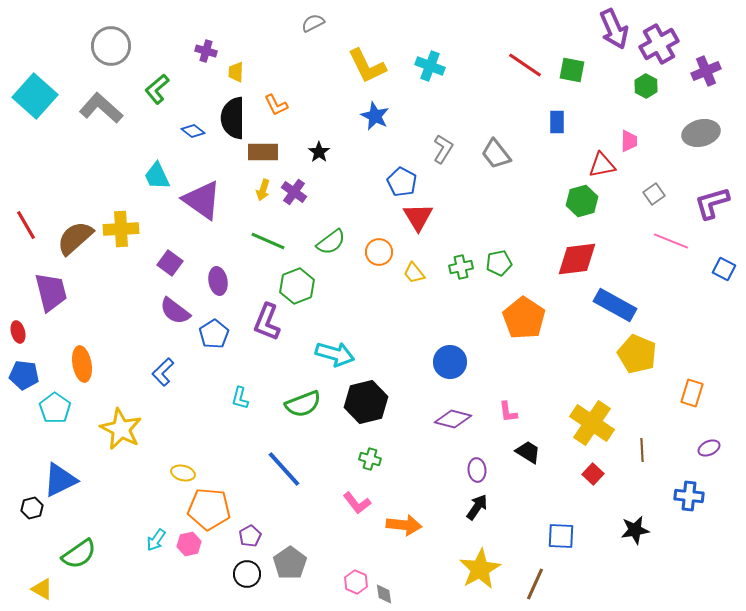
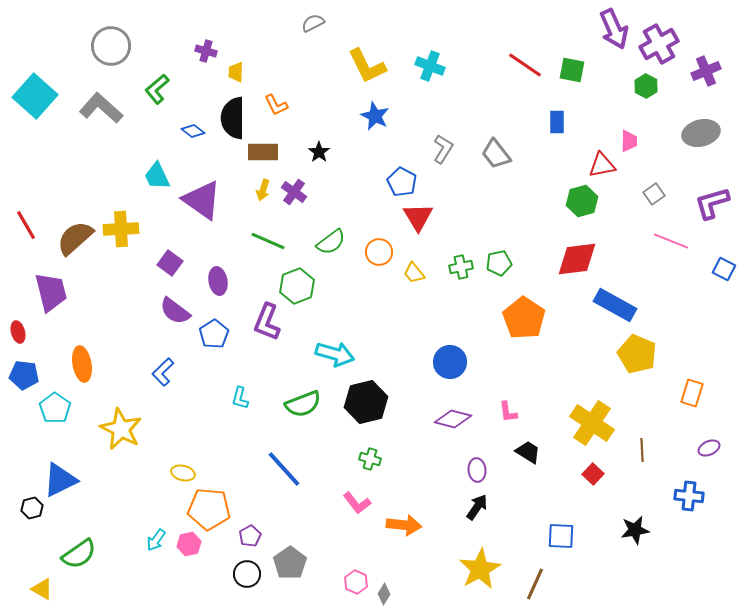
gray diamond at (384, 594): rotated 40 degrees clockwise
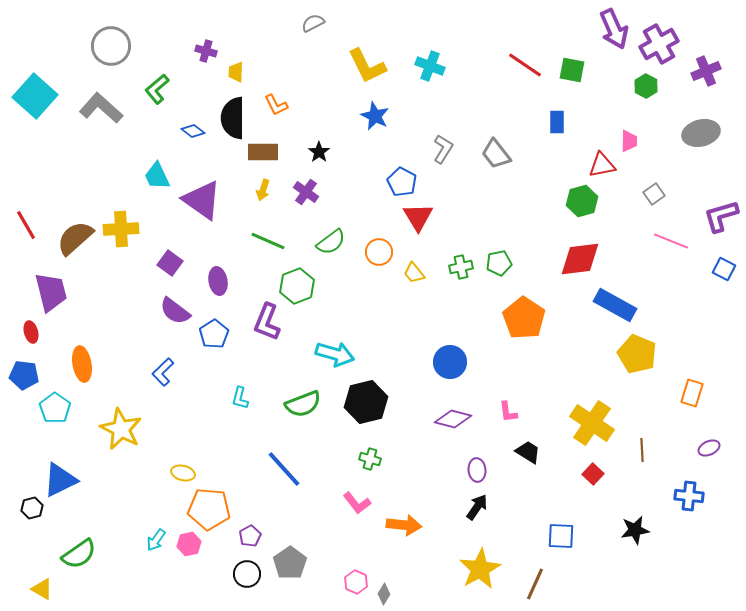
purple cross at (294, 192): moved 12 px right
purple L-shape at (712, 203): moved 9 px right, 13 px down
red diamond at (577, 259): moved 3 px right
red ellipse at (18, 332): moved 13 px right
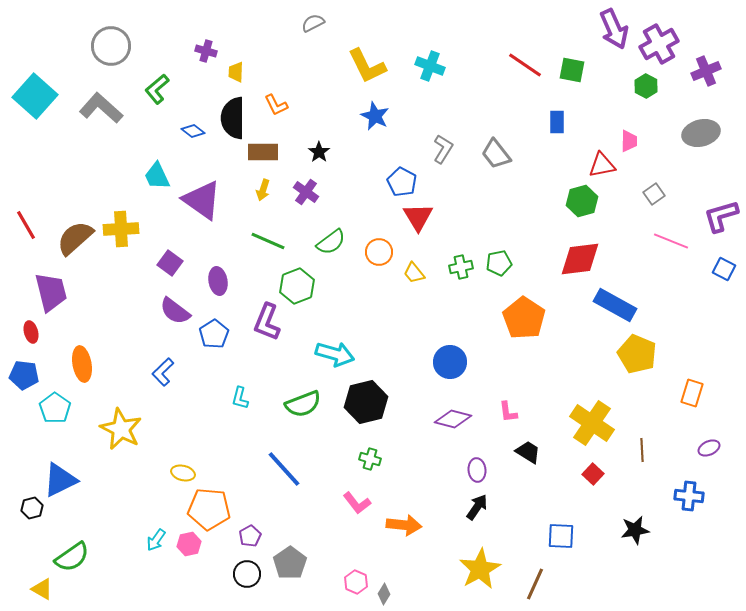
green semicircle at (79, 554): moved 7 px left, 3 px down
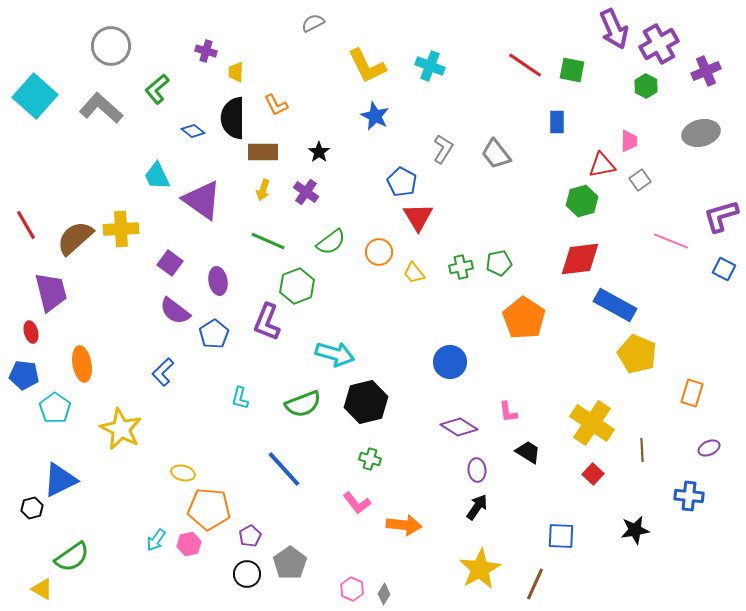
gray square at (654, 194): moved 14 px left, 14 px up
purple diamond at (453, 419): moved 6 px right, 8 px down; rotated 18 degrees clockwise
pink hexagon at (356, 582): moved 4 px left, 7 px down
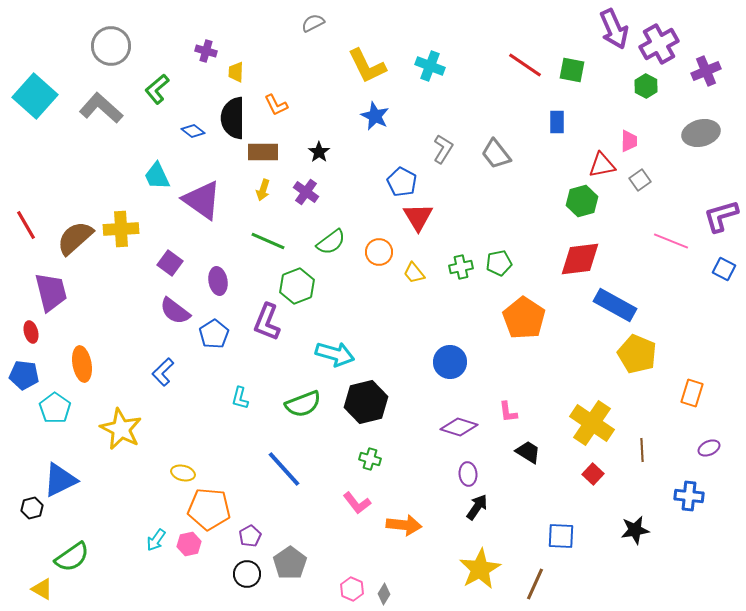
purple diamond at (459, 427): rotated 15 degrees counterclockwise
purple ellipse at (477, 470): moved 9 px left, 4 px down
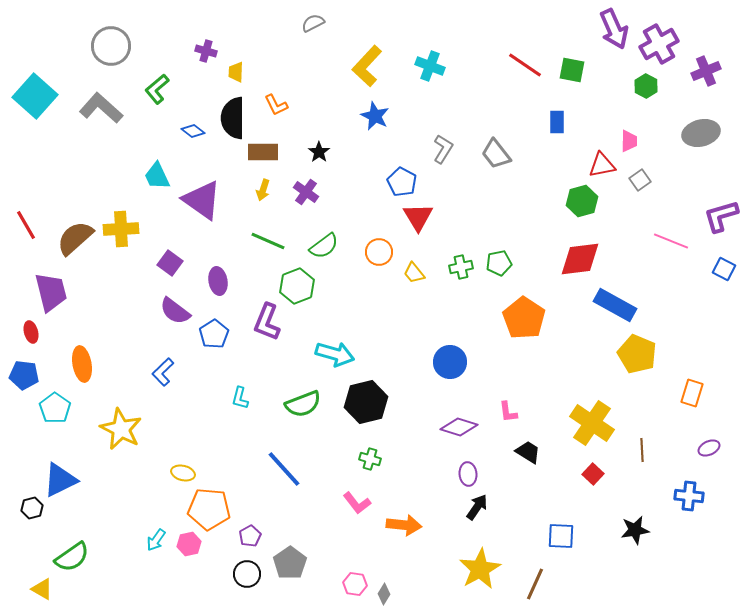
yellow L-shape at (367, 66): rotated 69 degrees clockwise
green semicircle at (331, 242): moved 7 px left, 4 px down
pink hexagon at (352, 589): moved 3 px right, 5 px up; rotated 15 degrees counterclockwise
